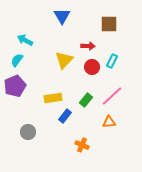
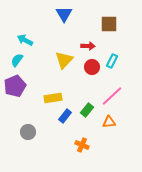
blue triangle: moved 2 px right, 2 px up
green rectangle: moved 1 px right, 10 px down
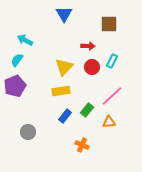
yellow triangle: moved 7 px down
yellow rectangle: moved 8 px right, 7 px up
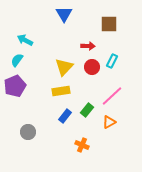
orange triangle: rotated 24 degrees counterclockwise
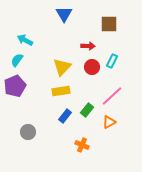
yellow triangle: moved 2 px left
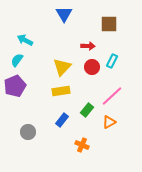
blue rectangle: moved 3 px left, 4 px down
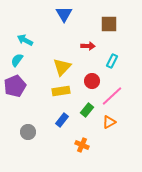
red circle: moved 14 px down
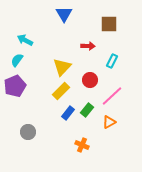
red circle: moved 2 px left, 1 px up
yellow rectangle: rotated 36 degrees counterclockwise
blue rectangle: moved 6 px right, 7 px up
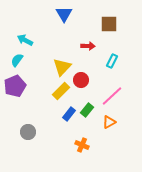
red circle: moved 9 px left
blue rectangle: moved 1 px right, 1 px down
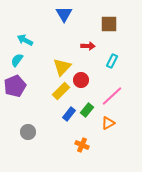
orange triangle: moved 1 px left, 1 px down
